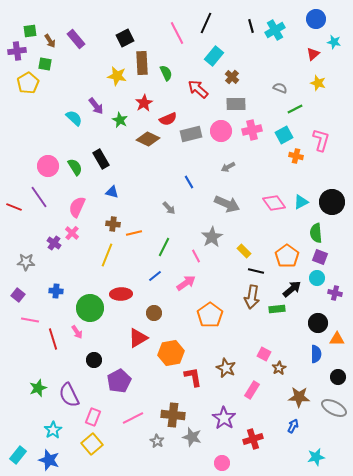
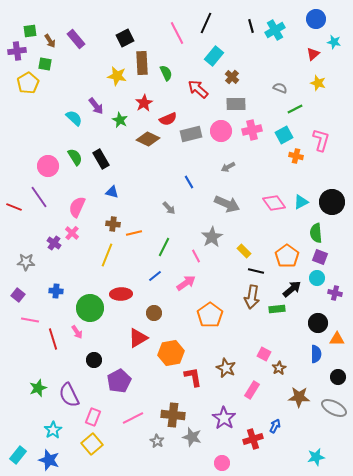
green semicircle at (75, 167): moved 10 px up
blue arrow at (293, 426): moved 18 px left
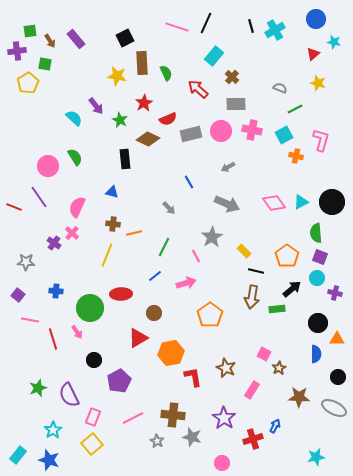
pink line at (177, 33): moved 6 px up; rotated 45 degrees counterclockwise
pink cross at (252, 130): rotated 24 degrees clockwise
black rectangle at (101, 159): moved 24 px right; rotated 24 degrees clockwise
pink arrow at (186, 283): rotated 18 degrees clockwise
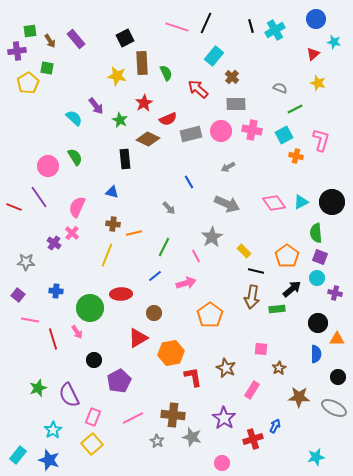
green square at (45, 64): moved 2 px right, 4 px down
pink square at (264, 354): moved 3 px left, 5 px up; rotated 24 degrees counterclockwise
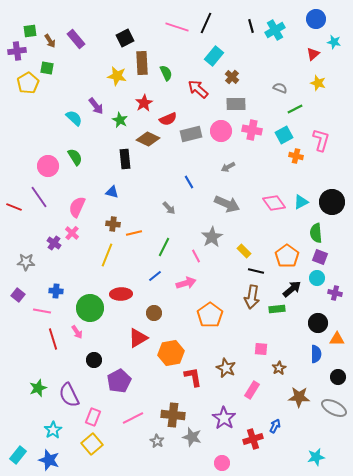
pink line at (30, 320): moved 12 px right, 9 px up
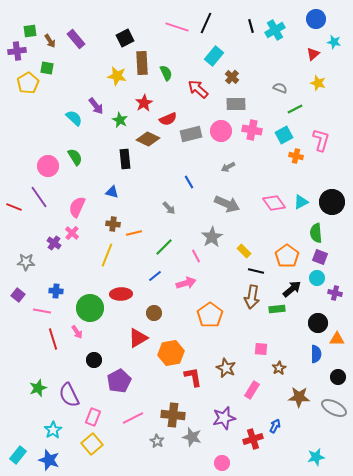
green line at (164, 247): rotated 18 degrees clockwise
purple star at (224, 418): rotated 25 degrees clockwise
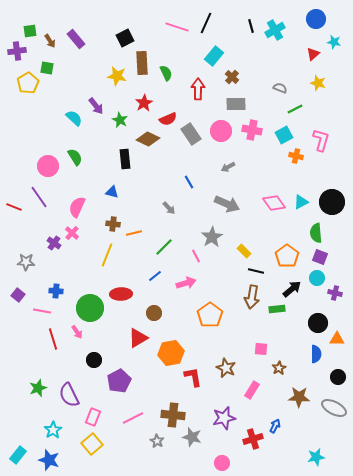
red arrow at (198, 89): rotated 50 degrees clockwise
gray rectangle at (191, 134): rotated 70 degrees clockwise
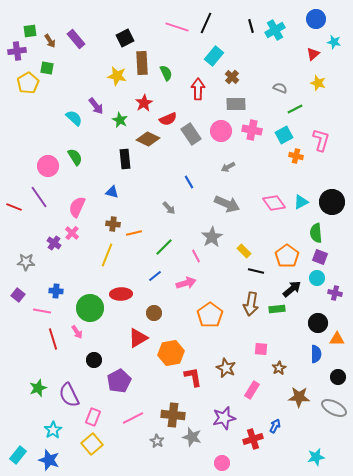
brown arrow at (252, 297): moved 1 px left, 7 px down
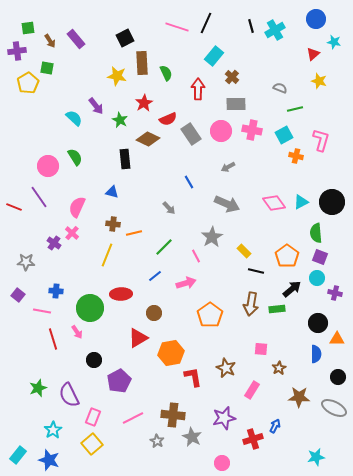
green square at (30, 31): moved 2 px left, 3 px up
yellow star at (318, 83): moved 1 px right, 2 px up
green line at (295, 109): rotated 14 degrees clockwise
gray star at (192, 437): rotated 12 degrees clockwise
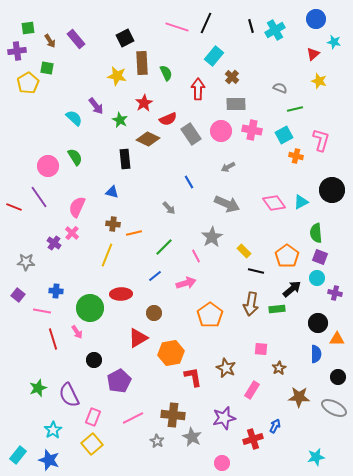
black circle at (332, 202): moved 12 px up
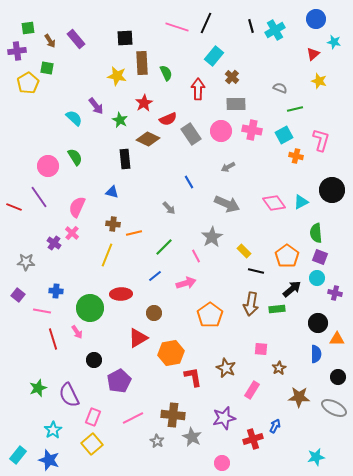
black square at (125, 38): rotated 24 degrees clockwise
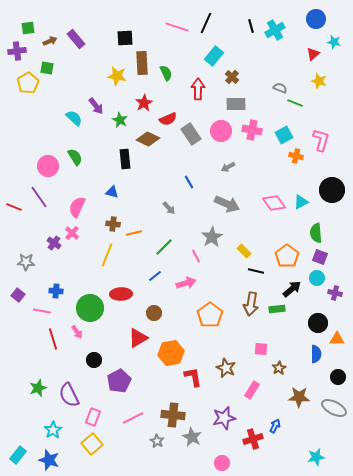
brown arrow at (50, 41): rotated 80 degrees counterclockwise
green line at (295, 109): moved 6 px up; rotated 35 degrees clockwise
